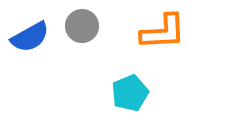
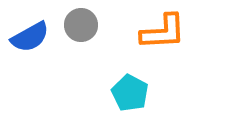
gray circle: moved 1 px left, 1 px up
cyan pentagon: rotated 21 degrees counterclockwise
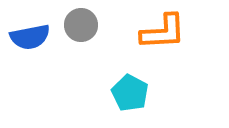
blue semicircle: rotated 18 degrees clockwise
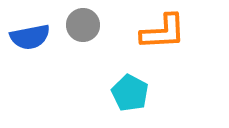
gray circle: moved 2 px right
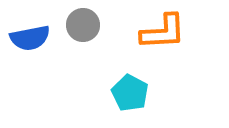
blue semicircle: moved 1 px down
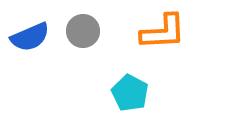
gray circle: moved 6 px down
blue semicircle: moved 1 px up; rotated 12 degrees counterclockwise
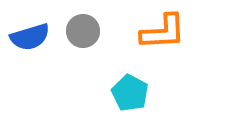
blue semicircle: rotated 6 degrees clockwise
